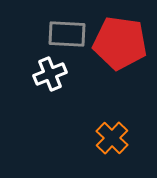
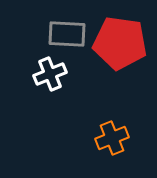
orange cross: rotated 24 degrees clockwise
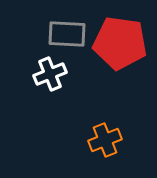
orange cross: moved 7 px left, 2 px down
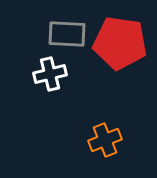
white cross: rotated 8 degrees clockwise
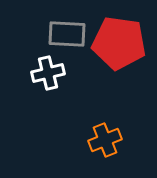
red pentagon: moved 1 px left
white cross: moved 2 px left, 1 px up
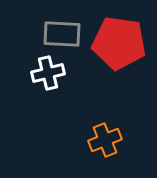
gray rectangle: moved 5 px left
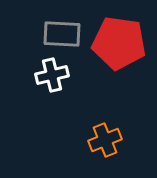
white cross: moved 4 px right, 2 px down
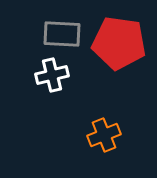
orange cross: moved 1 px left, 5 px up
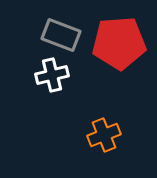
gray rectangle: moved 1 px left, 1 px down; rotated 18 degrees clockwise
red pentagon: rotated 12 degrees counterclockwise
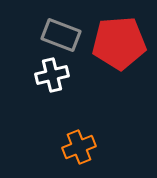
orange cross: moved 25 px left, 12 px down
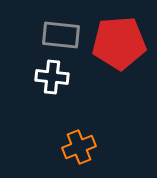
gray rectangle: rotated 15 degrees counterclockwise
white cross: moved 2 px down; rotated 20 degrees clockwise
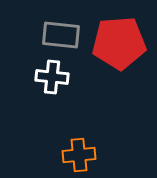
orange cross: moved 8 px down; rotated 16 degrees clockwise
